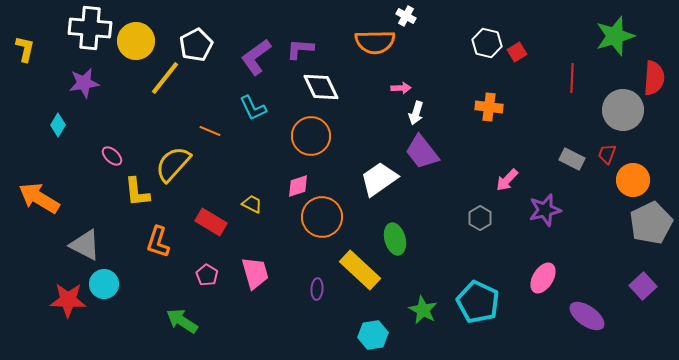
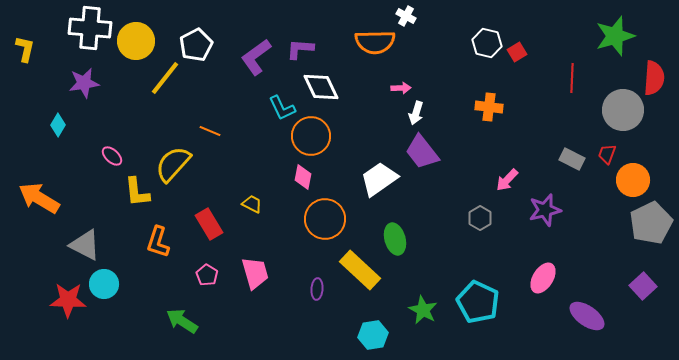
cyan L-shape at (253, 108): moved 29 px right
pink diamond at (298, 186): moved 5 px right, 9 px up; rotated 60 degrees counterclockwise
orange circle at (322, 217): moved 3 px right, 2 px down
red rectangle at (211, 222): moved 2 px left, 2 px down; rotated 28 degrees clockwise
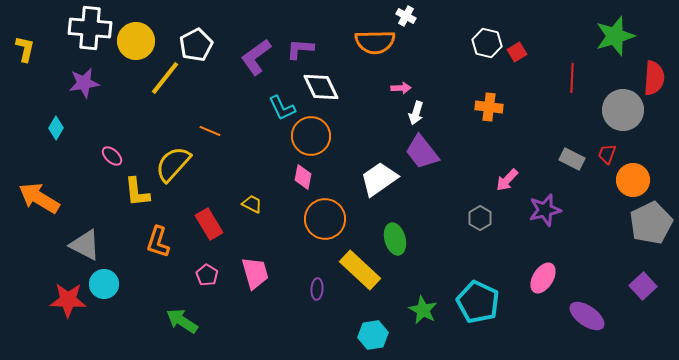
cyan diamond at (58, 125): moved 2 px left, 3 px down
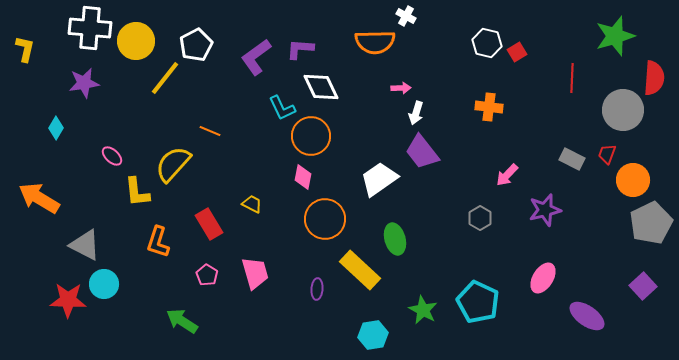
pink arrow at (507, 180): moved 5 px up
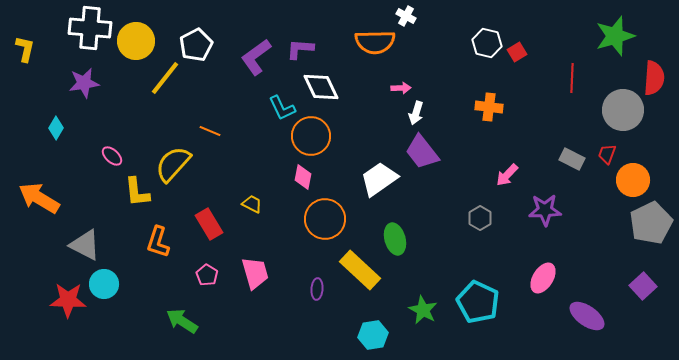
purple star at (545, 210): rotated 12 degrees clockwise
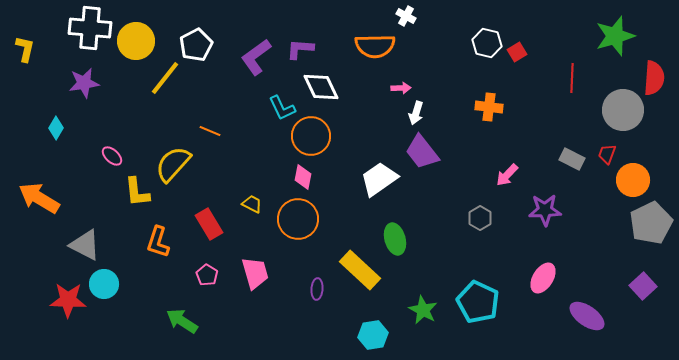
orange semicircle at (375, 42): moved 4 px down
orange circle at (325, 219): moved 27 px left
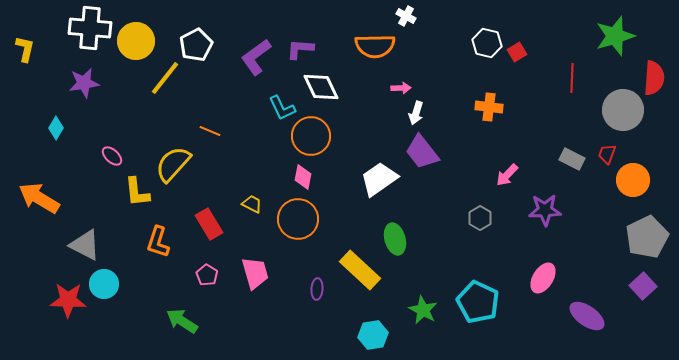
gray pentagon at (651, 223): moved 4 px left, 14 px down
